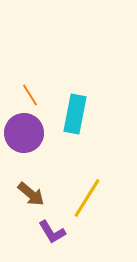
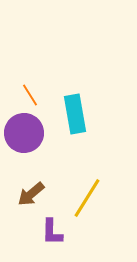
cyan rectangle: rotated 21 degrees counterclockwise
brown arrow: rotated 100 degrees clockwise
purple L-shape: rotated 32 degrees clockwise
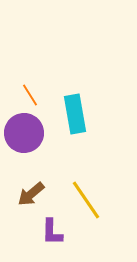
yellow line: moved 1 px left, 2 px down; rotated 66 degrees counterclockwise
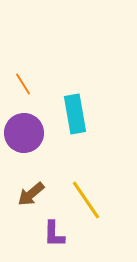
orange line: moved 7 px left, 11 px up
purple L-shape: moved 2 px right, 2 px down
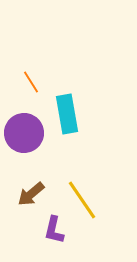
orange line: moved 8 px right, 2 px up
cyan rectangle: moved 8 px left
yellow line: moved 4 px left
purple L-shape: moved 4 px up; rotated 12 degrees clockwise
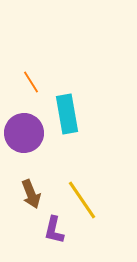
brown arrow: rotated 72 degrees counterclockwise
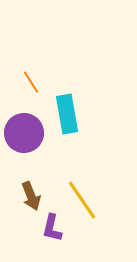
brown arrow: moved 2 px down
purple L-shape: moved 2 px left, 2 px up
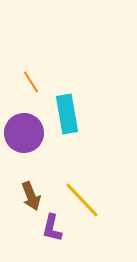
yellow line: rotated 9 degrees counterclockwise
